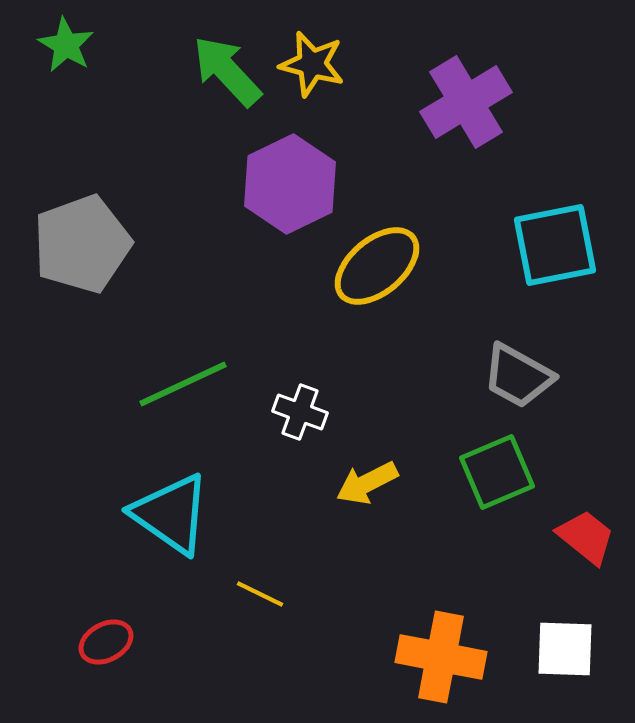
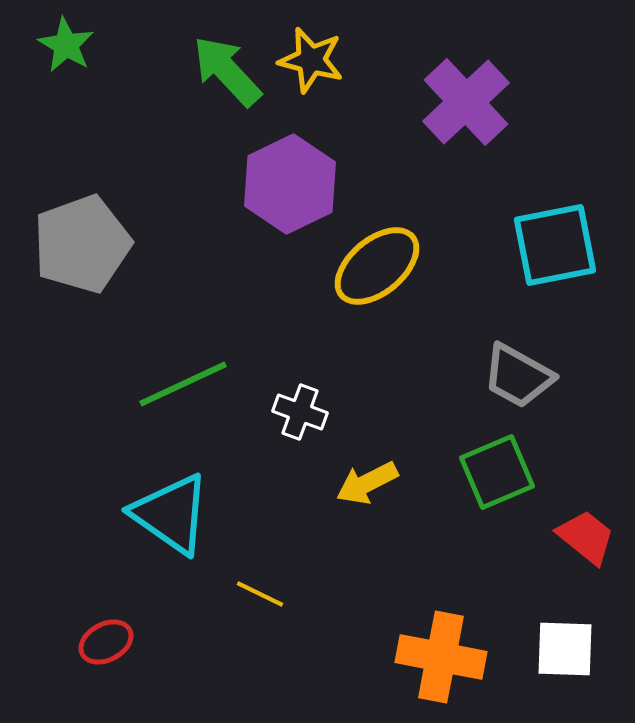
yellow star: moved 1 px left, 4 px up
purple cross: rotated 12 degrees counterclockwise
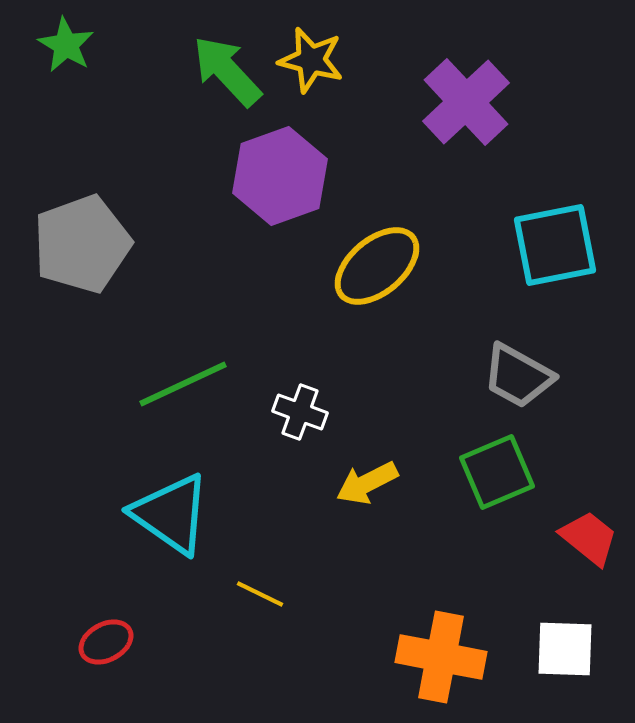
purple hexagon: moved 10 px left, 8 px up; rotated 6 degrees clockwise
red trapezoid: moved 3 px right, 1 px down
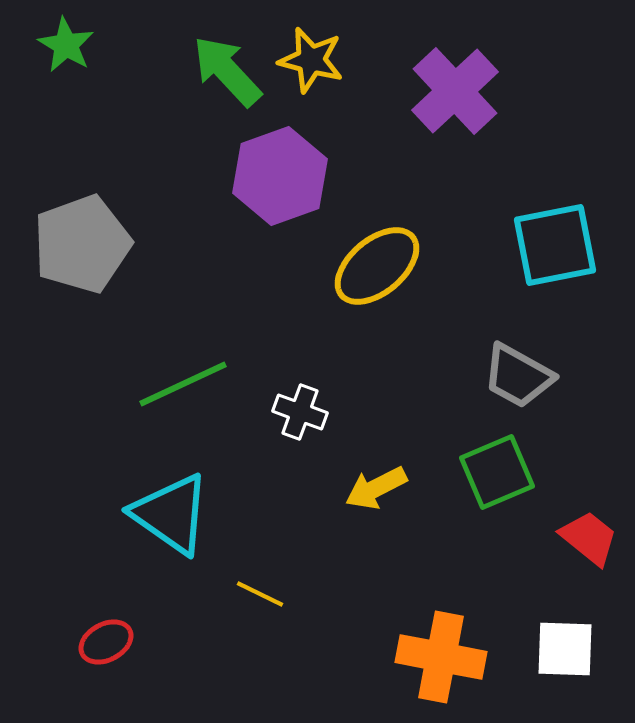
purple cross: moved 11 px left, 11 px up
yellow arrow: moved 9 px right, 5 px down
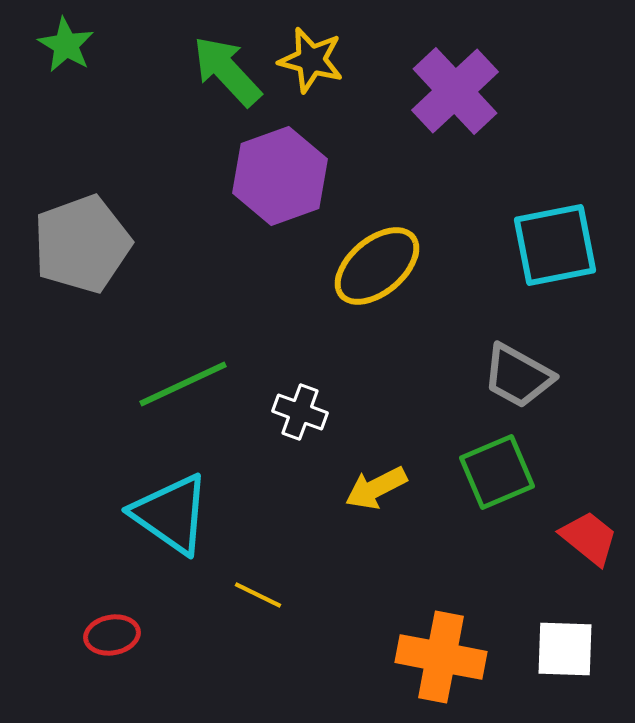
yellow line: moved 2 px left, 1 px down
red ellipse: moved 6 px right, 7 px up; rotated 18 degrees clockwise
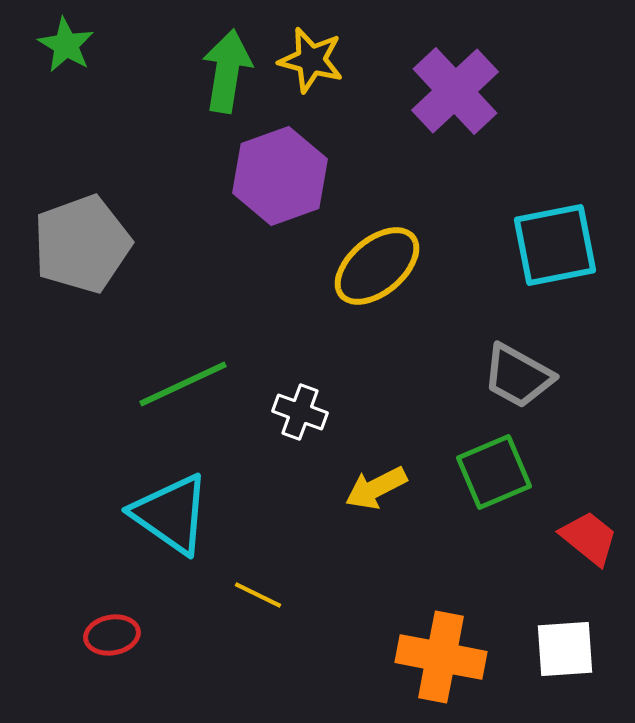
green arrow: rotated 52 degrees clockwise
green square: moved 3 px left
white square: rotated 6 degrees counterclockwise
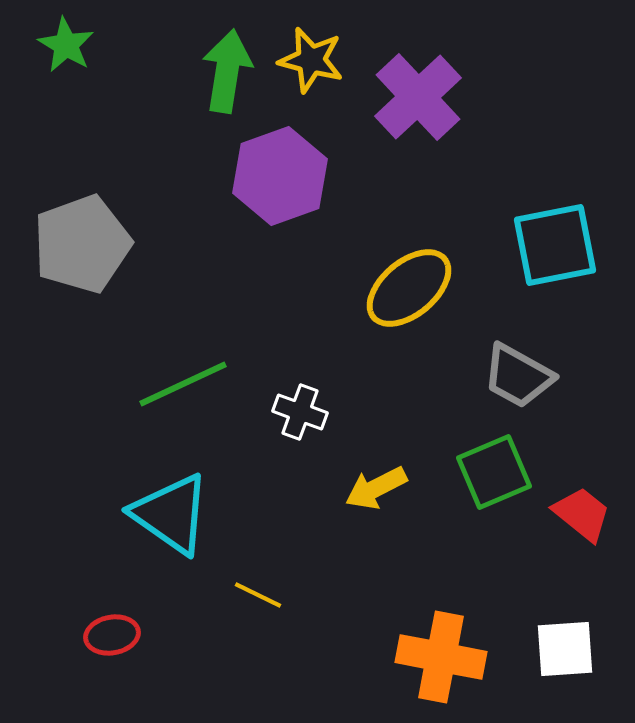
purple cross: moved 37 px left, 6 px down
yellow ellipse: moved 32 px right, 22 px down
red trapezoid: moved 7 px left, 24 px up
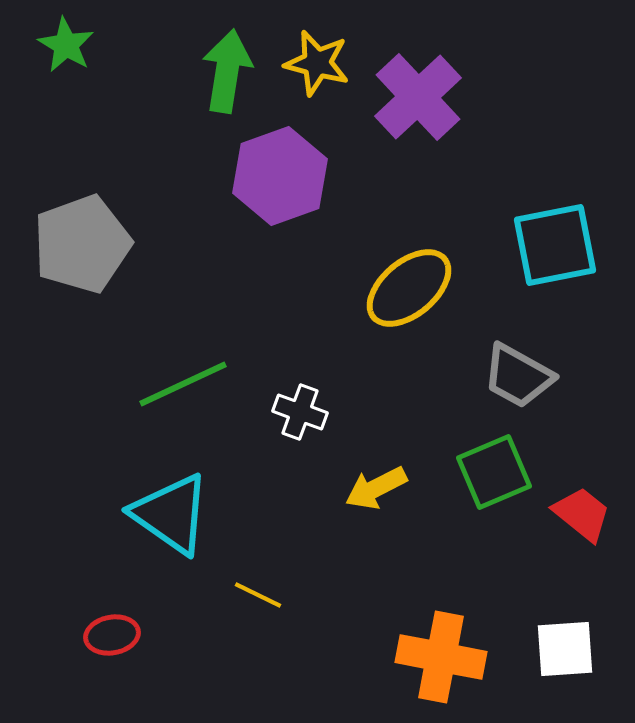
yellow star: moved 6 px right, 3 px down
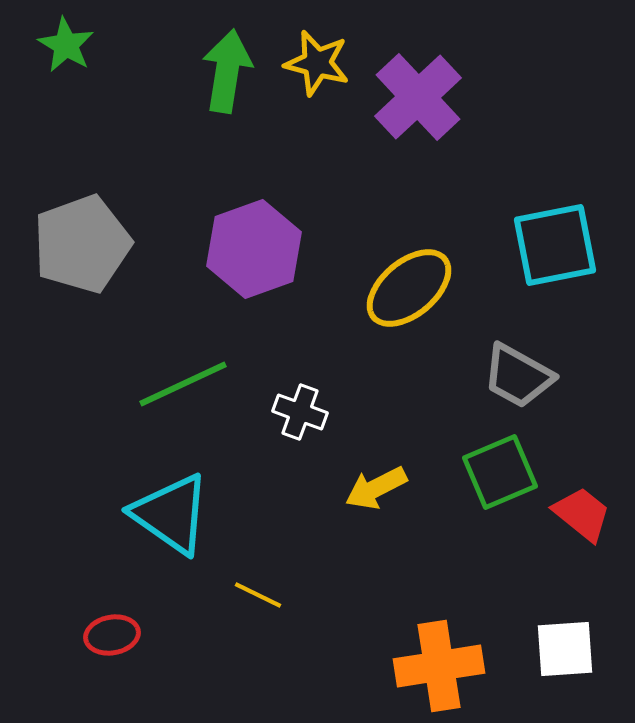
purple hexagon: moved 26 px left, 73 px down
green square: moved 6 px right
orange cross: moved 2 px left, 9 px down; rotated 20 degrees counterclockwise
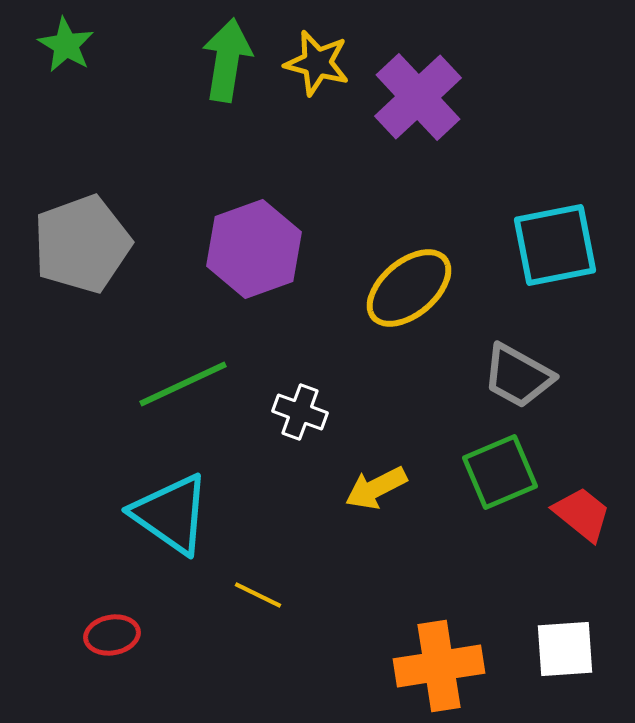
green arrow: moved 11 px up
